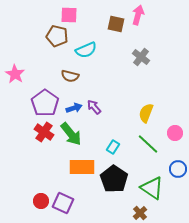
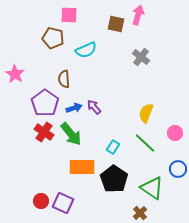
brown pentagon: moved 4 px left, 2 px down
brown semicircle: moved 6 px left, 3 px down; rotated 72 degrees clockwise
green line: moved 3 px left, 1 px up
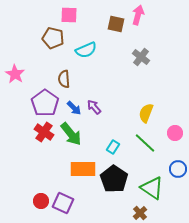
blue arrow: rotated 63 degrees clockwise
orange rectangle: moved 1 px right, 2 px down
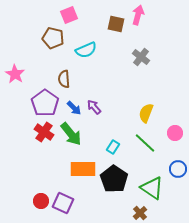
pink square: rotated 24 degrees counterclockwise
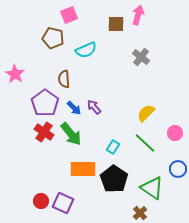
brown square: rotated 12 degrees counterclockwise
yellow semicircle: rotated 24 degrees clockwise
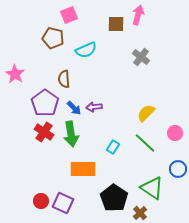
purple arrow: rotated 56 degrees counterclockwise
green arrow: rotated 30 degrees clockwise
black pentagon: moved 19 px down
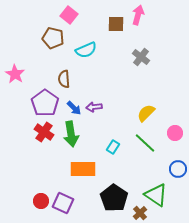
pink square: rotated 30 degrees counterclockwise
green triangle: moved 4 px right, 7 px down
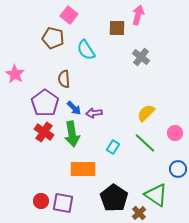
brown square: moved 1 px right, 4 px down
cyan semicircle: rotated 80 degrees clockwise
purple arrow: moved 6 px down
green arrow: moved 1 px right
purple square: rotated 15 degrees counterclockwise
brown cross: moved 1 px left
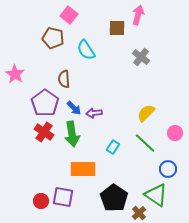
blue circle: moved 10 px left
purple square: moved 6 px up
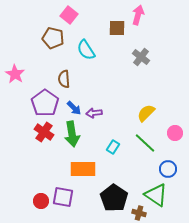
brown cross: rotated 32 degrees counterclockwise
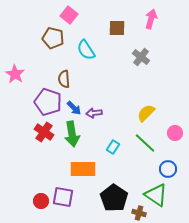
pink arrow: moved 13 px right, 4 px down
purple pentagon: moved 3 px right, 1 px up; rotated 16 degrees counterclockwise
